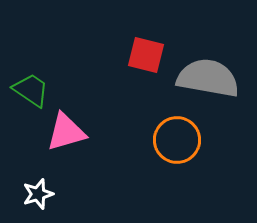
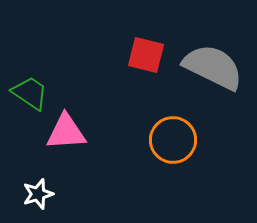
gray semicircle: moved 5 px right, 11 px up; rotated 16 degrees clockwise
green trapezoid: moved 1 px left, 3 px down
pink triangle: rotated 12 degrees clockwise
orange circle: moved 4 px left
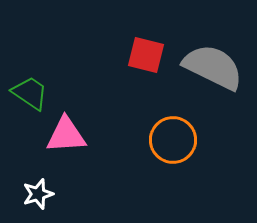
pink triangle: moved 3 px down
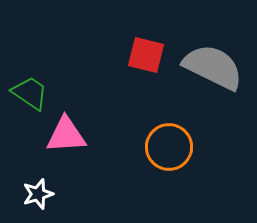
orange circle: moved 4 px left, 7 px down
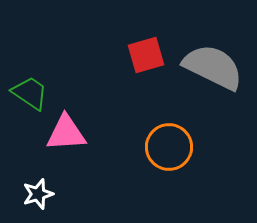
red square: rotated 30 degrees counterclockwise
pink triangle: moved 2 px up
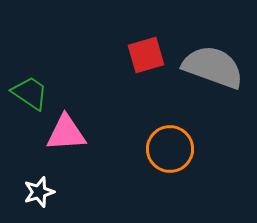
gray semicircle: rotated 6 degrees counterclockwise
orange circle: moved 1 px right, 2 px down
white star: moved 1 px right, 2 px up
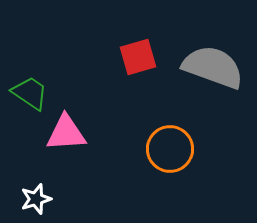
red square: moved 8 px left, 2 px down
white star: moved 3 px left, 7 px down
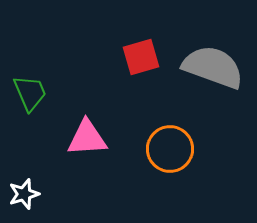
red square: moved 3 px right
green trapezoid: rotated 33 degrees clockwise
pink triangle: moved 21 px right, 5 px down
white star: moved 12 px left, 5 px up
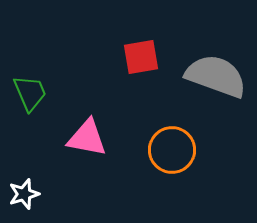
red square: rotated 6 degrees clockwise
gray semicircle: moved 3 px right, 9 px down
pink triangle: rotated 15 degrees clockwise
orange circle: moved 2 px right, 1 px down
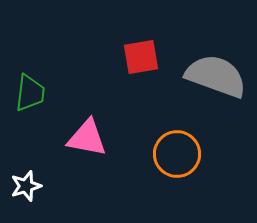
green trapezoid: rotated 30 degrees clockwise
orange circle: moved 5 px right, 4 px down
white star: moved 2 px right, 8 px up
